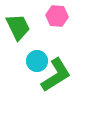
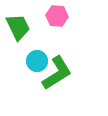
green L-shape: moved 1 px right, 2 px up
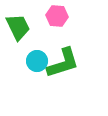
green L-shape: moved 6 px right, 10 px up; rotated 15 degrees clockwise
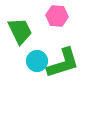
green trapezoid: moved 2 px right, 4 px down
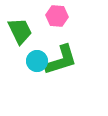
green L-shape: moved 2 px left, 3 px up
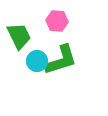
pink hexagon: moved 5 px down
green trapezoid: moved 1 px left, 5 px down
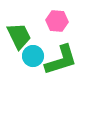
cyan circle: moved 4 px left, 5 px up
